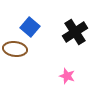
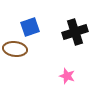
blue square: rotated 30 degrees clockwise
black cross: rotated 15 degrees clockwise
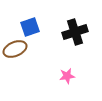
brown ellipse: rotated 30 degrees counterclockwise
pink star: rotated 28 degrees counterclockwise
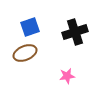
brown ellipse: moved 10 px right, 4 px down
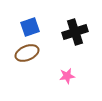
brown ellipse: moved 2 px right
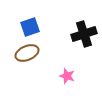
black cross: moved 9 px right, 2 px down
pink star: rotated 28 degrees clockwise
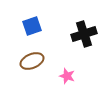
blue square: moved 2 px right, 1 px up
brown ellipse: moved 5 px right, 8 px down
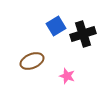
blue square: moved 24 px right; rotated 12 degrees counterclockwise
black cross: moved 1 px left
